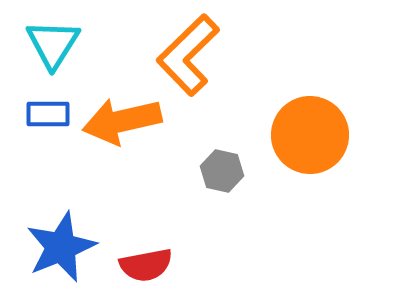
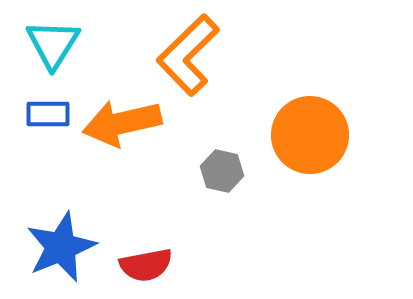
orange arrow: moved 2 px down
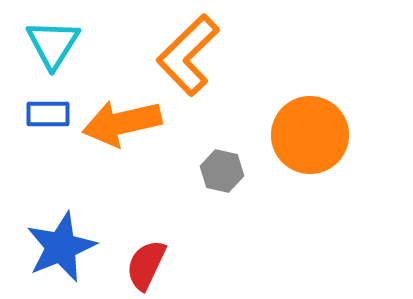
red semicircle: rotated 126 degrees clockwise
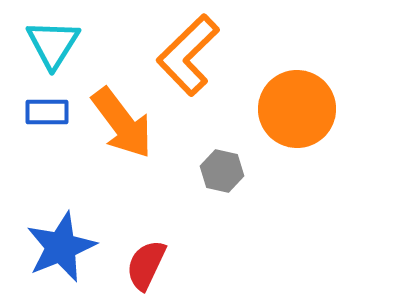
blue rectangle: moved 1 px left, 2 px up
orange arrow: rotated 114 degrees counterclockwise
orange circle: moved 13 px left, 26 px up
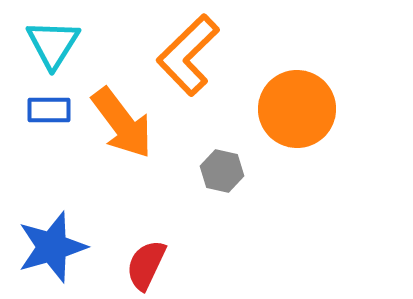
blue rectangle: moved 2 px right, 2 px up
blue star: moved 9 px left; rotated 6 degrees clockwise
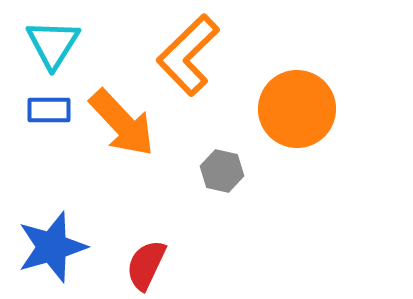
orange arrow: rotated 6 degrees counterclockwise
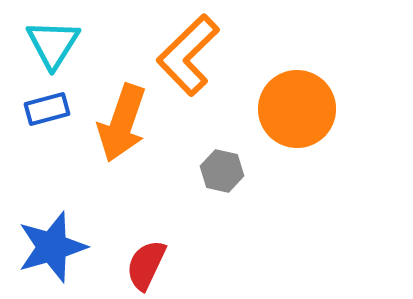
blue rectangle: moved 2 px left, 1 px up; rotated 15 degrees counterclockwise
orange arrow: rotated 62 degrees clockwise
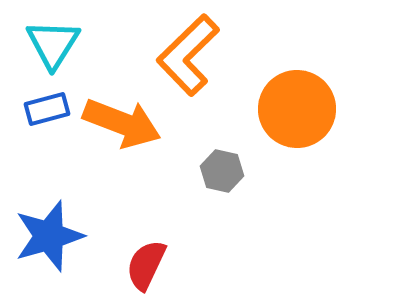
orange arrow: rotated 88 degrees counterclockwise
blue star: moved 3 px left, 11 px up
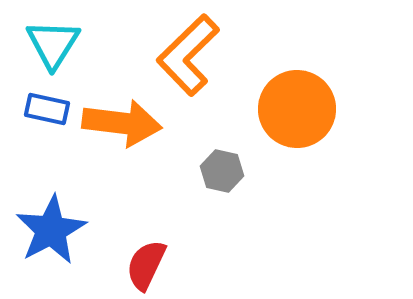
blue rectangle: rotated 27 degrees clockwise
orange arrow: rotated 14 degrees counterclockwise
blue star: moved 2 px right, 6 px up; rotated 12 degrees counterclockwise
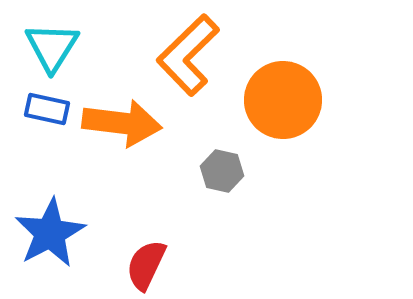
cyan triangle: moved 1 px left, 3 px down
orange circle: moved 14 px left, 9 px up
blue star: moved 1 px left, 3 px down
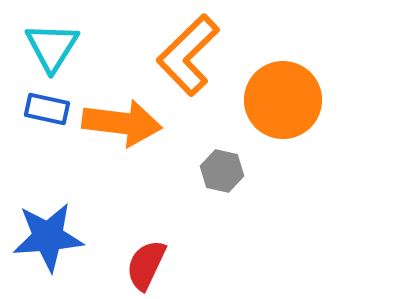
blue star: moved 2 px left, 4 px down; rotated 24 degrees clockwise
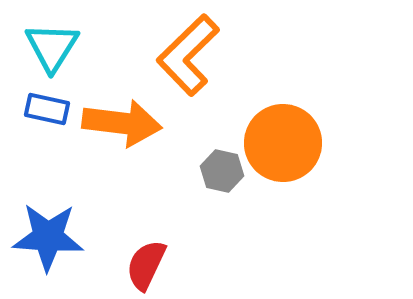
orange circle: moved 43 px down
blue star: rotated 8 degrees clockwise
